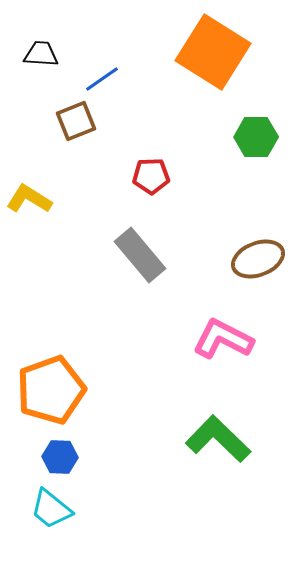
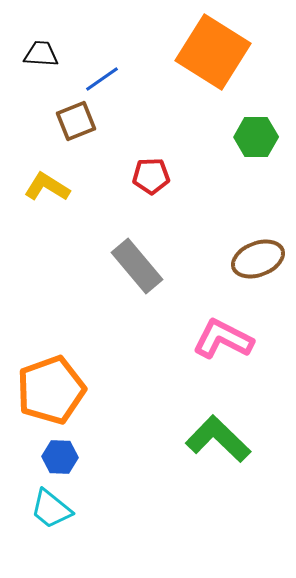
yellow L-shape: moved 18 px right, 12 px up
gray rectangle: moved 3 px left, 11 px down
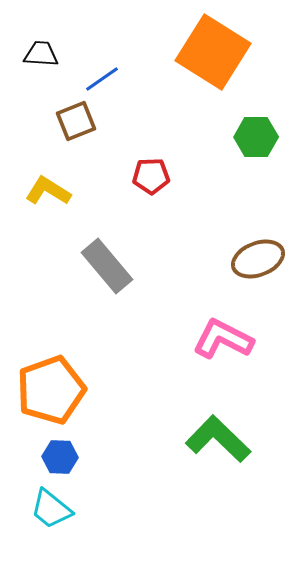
yellow L-shape: moved 1 px right, 4 px down
gray rectangle: moved 30 px left
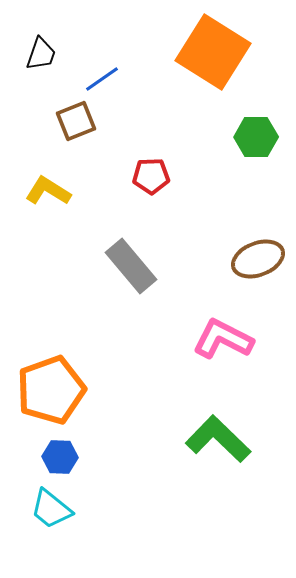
black trapezoid: rotated 105 degrees clockwise
gray rectangle: moved 24 px right
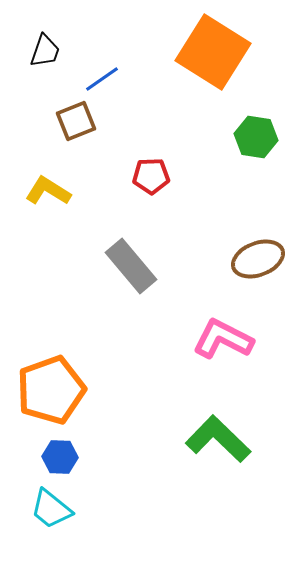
black trapezoid: moved 4 px right, 3 px up
green hexagon: rotated 9 degrees clockwise
